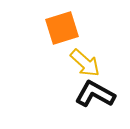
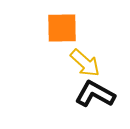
orange square: rotated 16 degrees clockwise
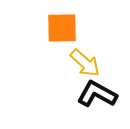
black L-shape: moved 2 px right
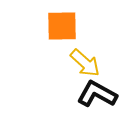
orange square: moved 2 px up
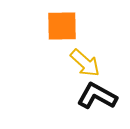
black L-shape: moved 2 px down
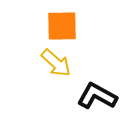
yellow arrow: moved 29 px left
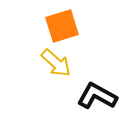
orange square: rotated 16 degrees counterclockwise
